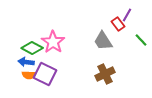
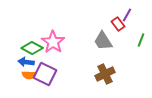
green line: rotated 64 degrees clockwise
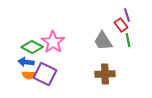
purple line: rotated 48 degrees counterclockwise
red rectangle: moved 3 px right, 1 px down
green line: moved 13 px left; rotated 32 degrees counterclockwise
green diamond: moved 1 px up
brown cross: rotated 24 degrees clockwise
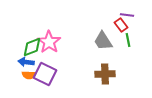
purple line: rotated 64 degrees counterclockwise
pink star: moved 4 px left
green diamond: rotated 50 degrees counterclockwise
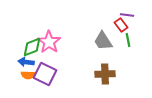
orange semicircle: moved 1 px left
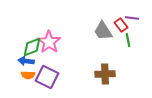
purple line: moved 5 px right, 3 px down
gray trapezoid: moved 10 px up
blue arrow: moved 1 px up
purple square: moved 2 px right, 3 px down
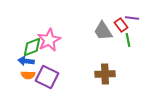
pink star: moved 2 px up; rotated 10 degrees clockwise
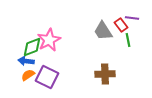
orange semicircle: rotated 144 degrees clockwise
